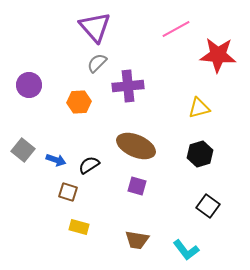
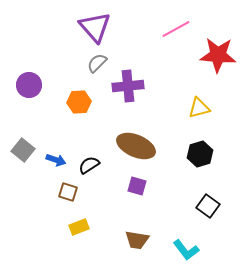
yellow rectangle: rotated 36 degrees counterclockwise
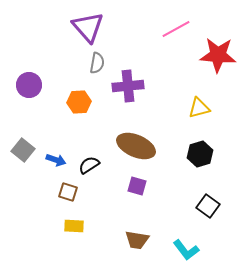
purple triangle: moved 7 px left
gray semicircle: rotated 145 degrees clockwise
yellow rectangle: moved 5 px left, 1 px up; rotated 24 degrees clockwise
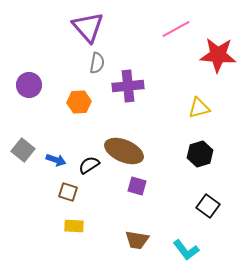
brown ellipse: moved 12 px left, 5 px down
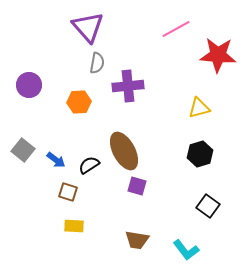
brown ellipse: rotated 39 degrees clockwise
blue arrow: rotated 18 degrees clockwise
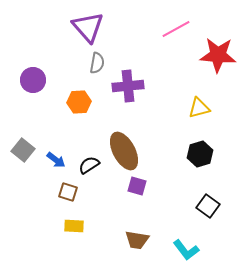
purple circle: moved 4 px right, 5 px up
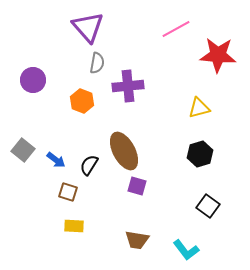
orange hexagon: moved 3 px right, 1 px up; rotated 25 degrees clockwise
black semicircle: rotated 25 degrees counterclockwise
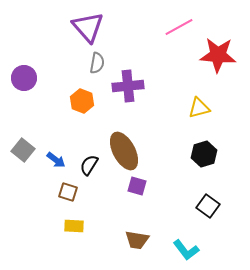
pink line: moved 3 px right, 2 px up
purple circle: moved 9 px left, 2 px up
black hexagon: moved 4 px right
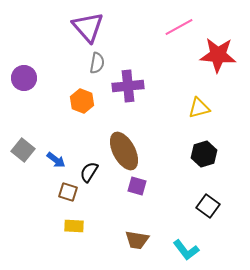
black semicircle: moved 7 px down
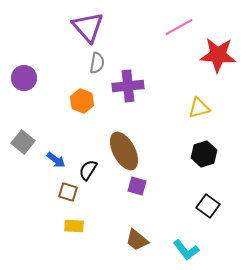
gray square: moved 8 px up
black semicircle: moved 1 px left, 2 px up
brown trapezoid: rotated 30 degrees clockwise
